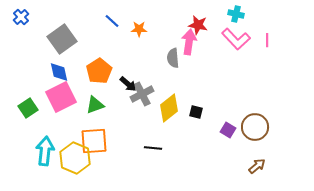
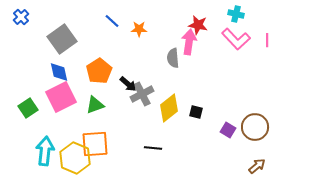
orange square: moved 1 px right, 3 px down
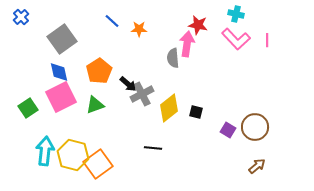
pink arrow: moved 2 px left, 2 px down
orange square: moved 3 px right, 20 px down; rotated 32 degrees counterclockwise
yellow hexagon: moved 2 px left, 3 px up; rotated 8 degrees counterclockwise
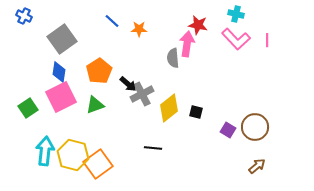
blue cross: moved 3 px right, 1 px up; rotated 21 degrees counterclockwise
blue diamond: rotated 20 degrees clockwise
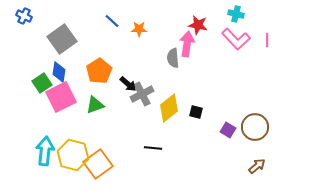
green square: moved 14 px right, 25 px up
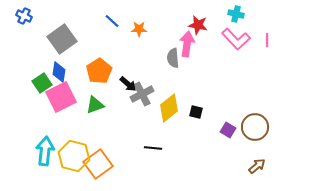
yellow hexagon: moved 1 px right, 1 px down
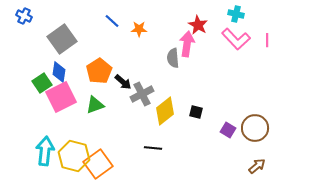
red star: rotated 18 degrees clockwise
black arrow: moved 5 px left, 2 px up
yellow diamond: moved 4 px left, 3 px down
brown circle: moved 1 px down
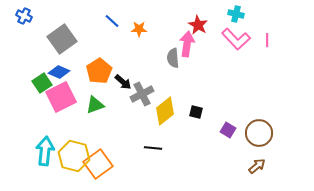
blue diamond: rotated 75 degrees counterclockwise
brown circle: moved 4 px right, 5 px down
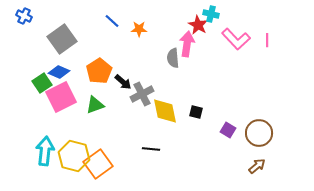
cyan cross: moved 25 px left
yellow diamond: rotated 64 degrees counterclockwise
black line: moved 2 px left, 1 px down
